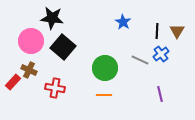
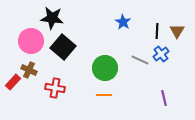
purple line: moved 4 px right, 4 px down
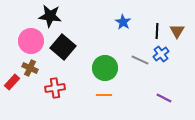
black star: moved 2 px left, 2 px up
brown cross: moved 1 px right, 2 px up
red rectangle: moved 1 px left
red cross: rotated 18 degrees counterclockwise
purple line: rotated 49 degrees counterclockwise
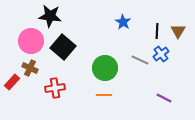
brown triangle: moved 1 px right
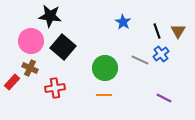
black line: rotated 21 degrees counterclockwise
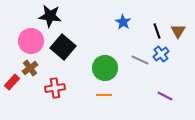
brown cross: rotated 28 degrees clockwise
purple line: moved 1 px right, 2 px up
